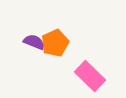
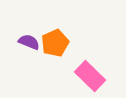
purple semicircle: moved 5 px left
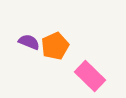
orange pentagon: moved 3 px down
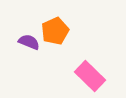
orange pentagon: moved 15 px up
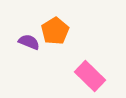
orange pentagon: rotated 8 degrees counterclockwise
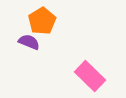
orange pentagon: moved 13 px left, 10 px up
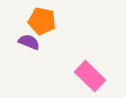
orange pentagon: rotated 28 degrees counterclockwise
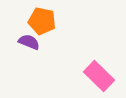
pink rectangle: moved 9 px right
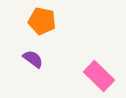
purple semicircle: moved 4 px right, 17 px down; rotated 15 degrees clockwise
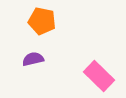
purple semicircle: rotated 50 degrees counterclockwise
